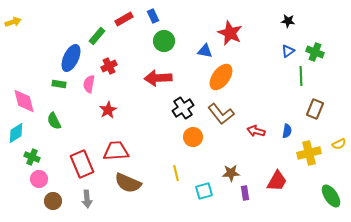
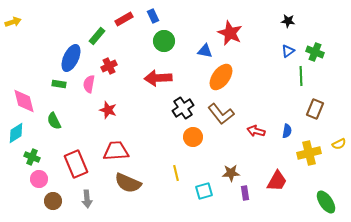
red star at (108, 110): rotated 24 degrees counterclockwise
red rectangle at (82, 164): moved 6 px left
green ellipse at (331, 196): moved 5 px left, 6 px down
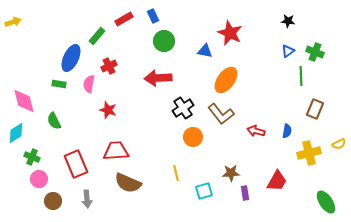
orange ellipse at (221, 77): moved 5 px right, 3 px down
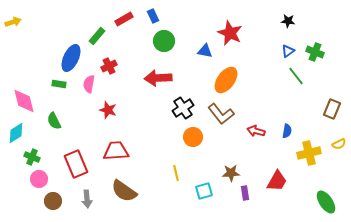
green line at (301, 76): moved 5 px left; rotated 36 degrees counterclockwise
brown rectangle at (315, 109): moved 17 px right
brown semicircle at (128, 183): moved 4 px left, 8 px down; rotated 12 degrees clockwise
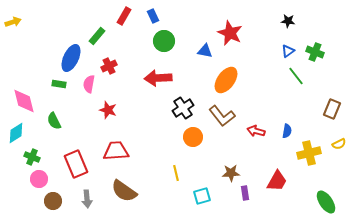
red rectangle at (124, 19): moved 3 px up; rotated 30 degrees counterclockwise
brown L-shape at (221, 114): moved 1 px right, 2 px down
cyan square at (204, 191): moved 2 px left, 5 px down
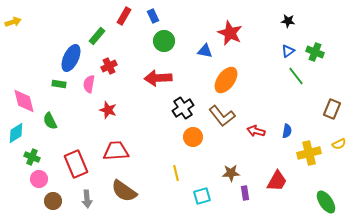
green semicircle at (54, 121): moved 4 px left
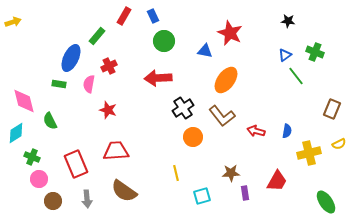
blue triangle at (288, 51): moved 3 px left, 4 px down
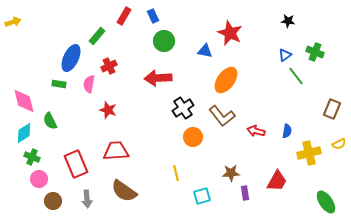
cyan diamond at (16, 133): moved 8 px right
